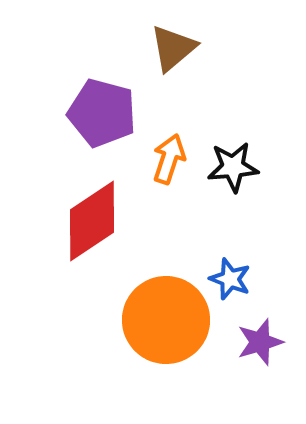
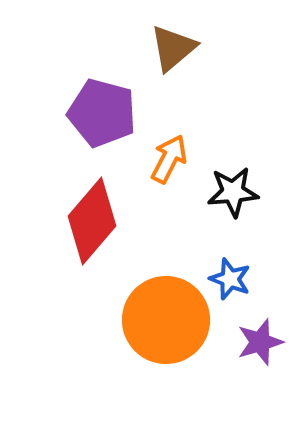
orange arrow: rotated 9 degrees clockwise
black star: moved 25 px down
red diamond: rotated 16 degrees counterclockwise
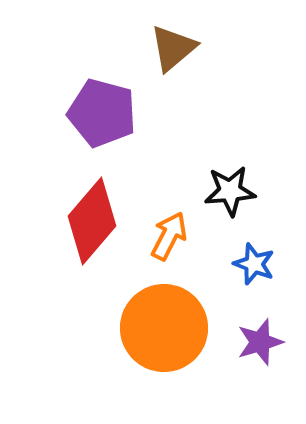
orange arrow: moved 77 px down
black star: moved 3 px left, 1 px up
blue star: moved 24 px right, 15 px up
orange circle: moved 2 px left, 8 px down
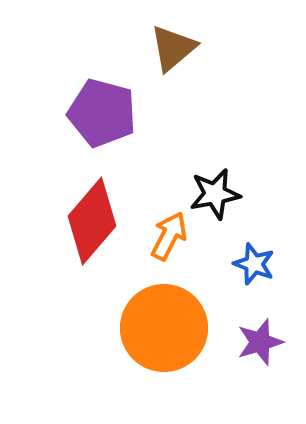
black star: moved 15 px left, 3 px down; rotated 6 degrees counterclockwise
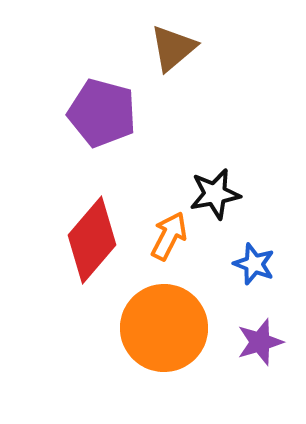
red diamond: moved 19 px down
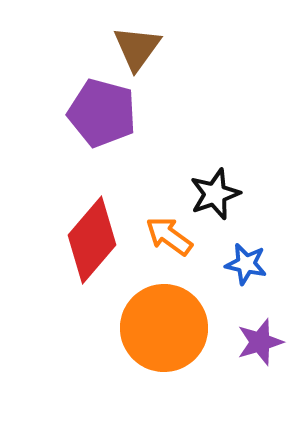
brown triangle: moved 36 px left; rotated 14 degrees counterclockwise
black star: rotated 9 degrees counterclockwise
orange arrow: rotated 81 degrees counterclockwise
blue star: moved 8 px left; rotated 9 degrees counterclockwise
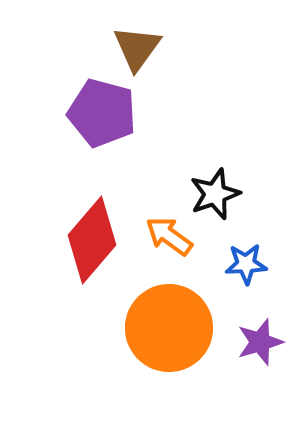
blue star: rotated 15 degrees counterclockwise
orange circle: moved 5 px right
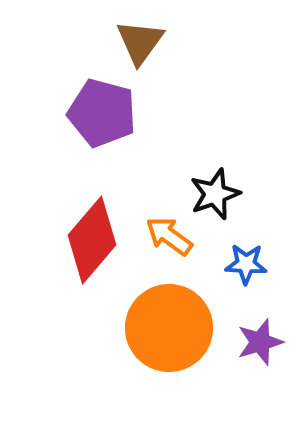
brown triangle: moved 3 px right, 6 px up
blue star: rotated 6 degrees clockwise
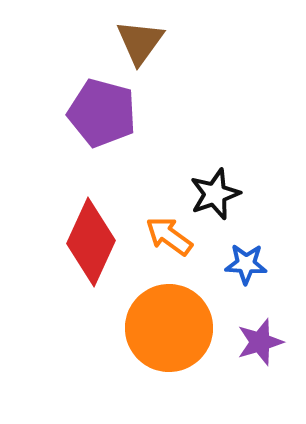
red diamond: moved 1 px left, 2 px down; rotated 16 degrees counterclockwise
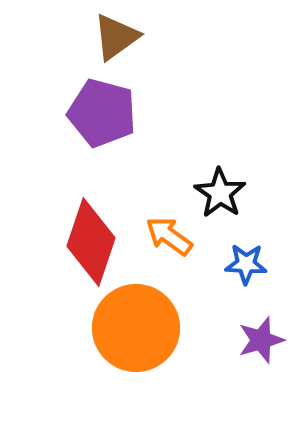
brown triangle: moved 24 px left, 5 px up; rotated 18 degrees clockwise
black star: moved 5 px right, 1 px up; rotated 18 degrees counterclockwise
red diamond: rotated 6 degrees counterclockwise
orange circle: moved 33 px left
purple star: moved 1 px right, 2 px up
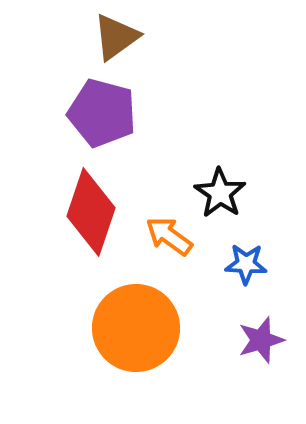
red diamond: moved 30 px up
